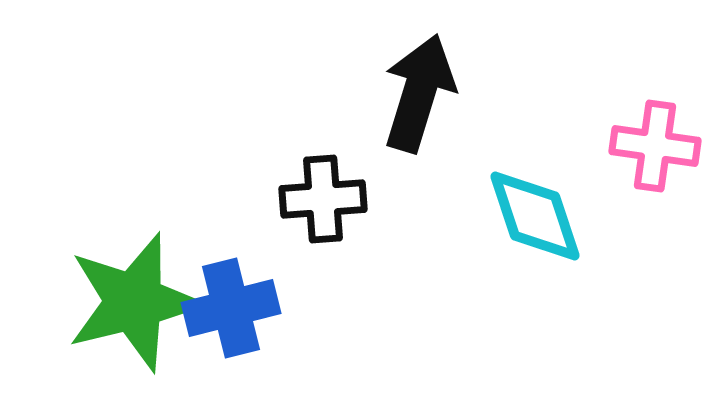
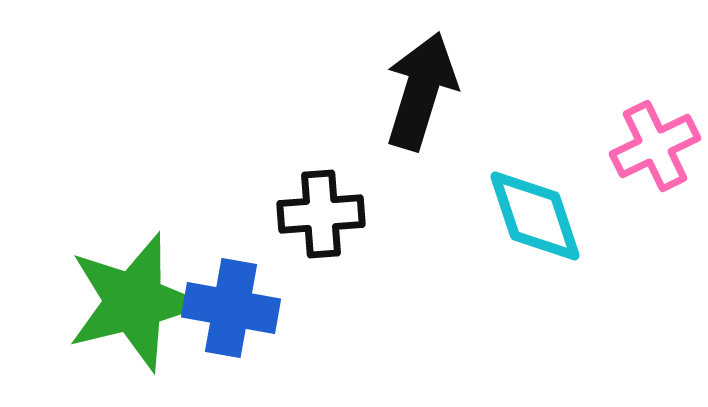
black arrow: moved 2 px right, 2 px up
pink cross: rotated 34 degrees counterclockwise
black cross: moved 2 px left, 15 px down
blue cross: rotated 24 degrees clockwise
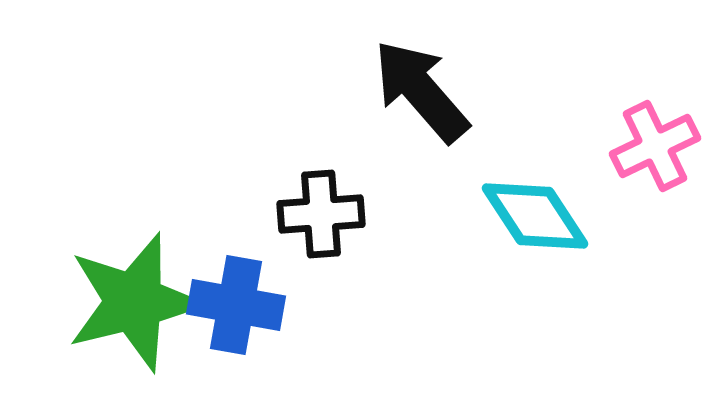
black arrow: rotated 58 degrees counterclockwise
cyan diamond: rotated 15 degrees counterclockwise
blue cross: moved 5 px right, 3 px up
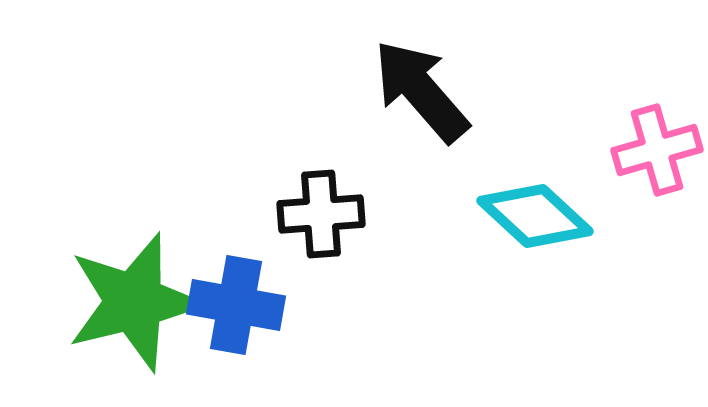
pink cross: moved 2 px right, 4 px down; rotated 10 degrees clockwise
cyan diamond: rotated 14 degrees counterclockwise
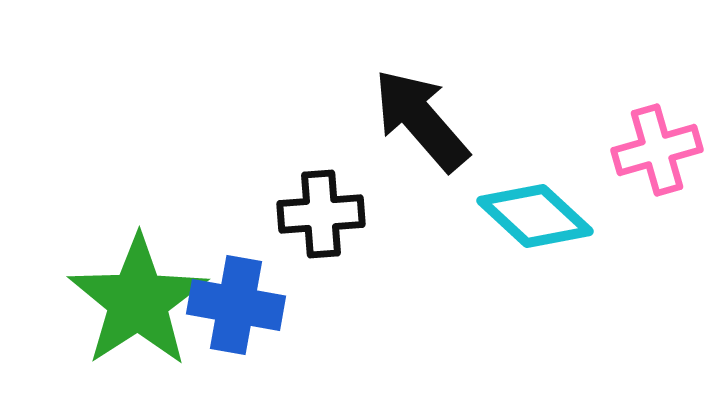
black arrow: moved 29 px down
green star: moved 4 px right, 1 px up; rotated 19 degrees counterclockwise
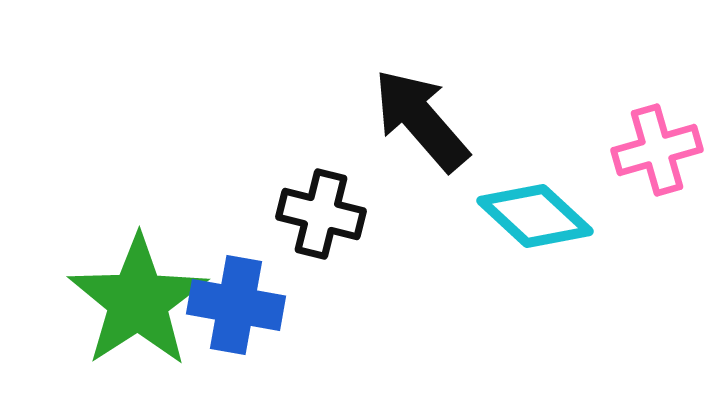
black cross: rotated 18 degrees clockwise
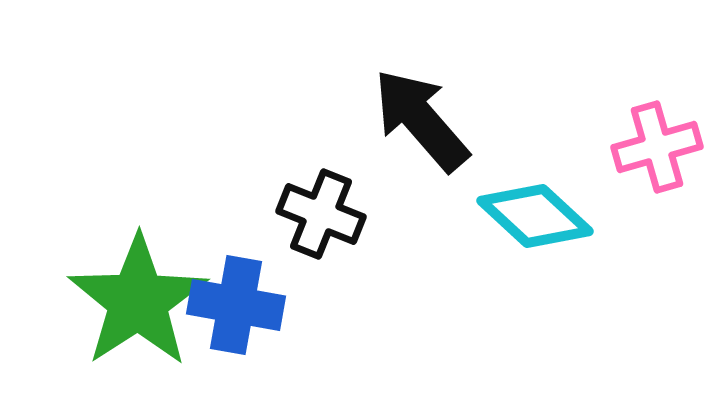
pink cross: moved 3 px up
black cross: rotated 8 degrees clockwise
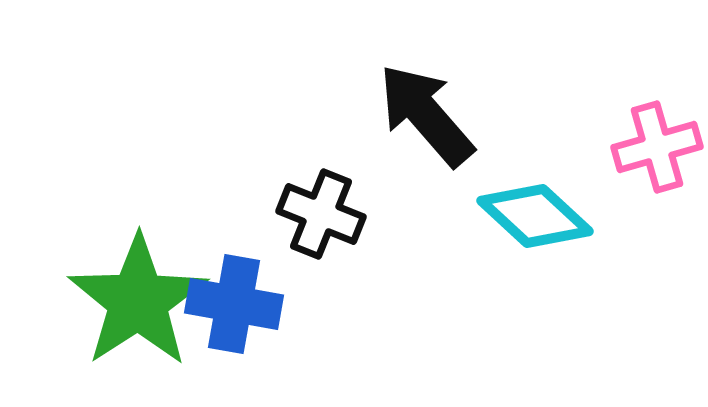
black arrow: moved 5 px right, 5 px up
blue cross: moved 2 px left, 1 px up
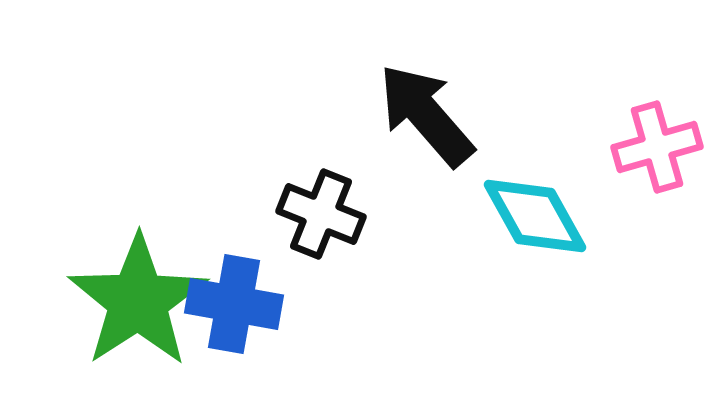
cyan diamond: rotated 18 degrees clockwise
